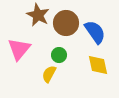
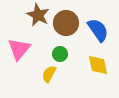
blue semicircle: moved 3 px right, 2 px up
green circle: moved 1 px right, 1 px up
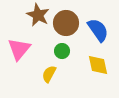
green circle: moved 2 px right, 3 px up
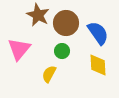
blue semicircle: moved 3 px down
yellow diamond: rotated 10 degrees clockwise
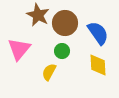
brown circle: moved 1 px left
yellow semicircle: moved 2 px up
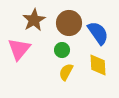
brown star: moved 4 px left, 5 px down; rotated 15 degrees clockwise
brown circle: moved 4 px right
green circle: moved 1 px up
yellow semicircle: moved 17 px right
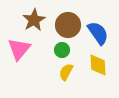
brown circle: moved 1 px left, 2 px down
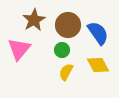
yellow diamond: rotated 25 degrees counterclockwise
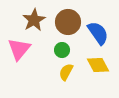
brown circle: moved 3 px up
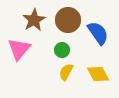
brown circle: moved 2 px up
yellow diamond: moved 9 px down
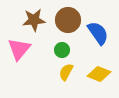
brown star: rotated 25 degrees clockwise
yellow diamond: moved 1 px right; rotated 40 degrees counterclockwise
